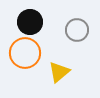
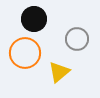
black circle: moved 4 px right, 3 px up
gray circle: moved 9 px down
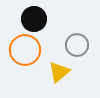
gray circle: moved 6 px down
orange circle: moved 3 px up
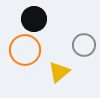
gray circle: moved 7 px right
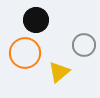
black circle: moved 2 px right, 1 px down
orange circle: moved 3 px down
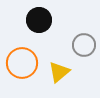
black circle: moved 3 px right
orange circle: moved 3 px left, 10 px down
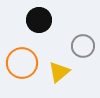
gray circle: moved 1 px left, 1 px down
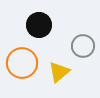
black circle: moved 5 px down
